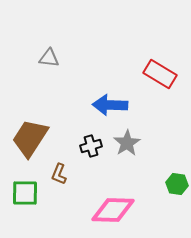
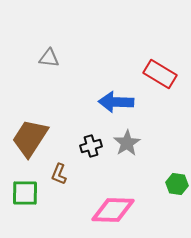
blue arrow: moved 6 px right, 3 px up
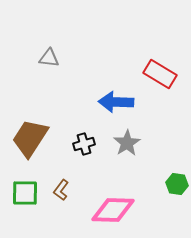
black cross: moved 7 px left, 2 px up
brown L-shape: moved 2 px right, 16 px down; rotated 15 degrees clockwise
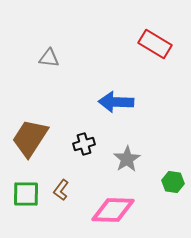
red rectangle: moved 5 px left, 30 px up
gray star: moved 16 px down
green hexagon: moved 4 px left, 2 px up
green square: moved 1 px right, 1 px down
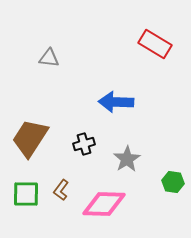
pink diamond: moved 9 px left, 6 px up
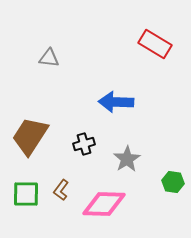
brown trapezoid: moved 2 px up
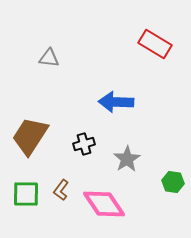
pink diamond: rotated 54 degrees clockwise
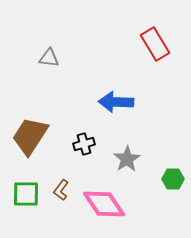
red rectangle: rotated 28 degrees clockwise
green hexagon: moved 3 px up; rotated 10 degrees counterclockwise
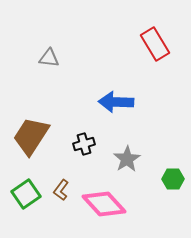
brown trapezoid: moved 1 px right
green square: rotated 36 degrees counterclockwise
pink diamond: rotated 9 degrees counterclockwise
